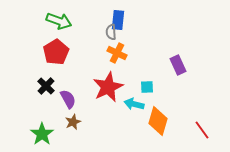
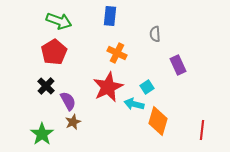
blue rectangle: moved 8 px left, 4 px up
gray semicircle: moved 44 px right, 2 px down
red pentagon: moved 2 px left
cyan square: rotated 32 degrees counterclockwise
purple semicircle: moved 2 px down
red line: rotated 42 degrees clockwise
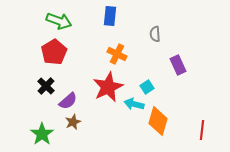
orange cross: moved 1 px down
purple semicircle: rotated 78 degrees clockwise
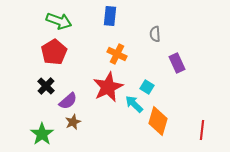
purple rectangle: moved 1 px left, 2 px up
cyan square: rotated 24 degrees counterclockwise
cyan arrow: rotated 30 degrees clockwise
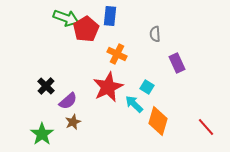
green arrow: moved 7 px right, 3 px up
red pentagon: moved 32 px right, 23 px up
red line: moved 4 px right, 3 px up; rotated 48 degrees counterclockwise
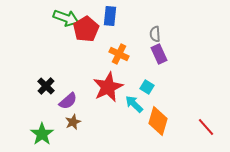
orange cross: moved 2 px right
purple rectangle: moved 18 px left, 9 px up
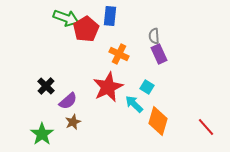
gray semicircle: moved 1 px left, 2 px down
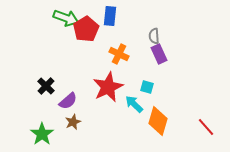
cyan square: rotated 16 degrees counterclockwise
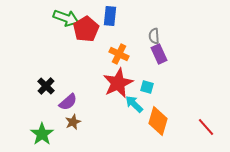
red star: moved 10 px right, 4 px up
purple semicircle: moved 1 px down
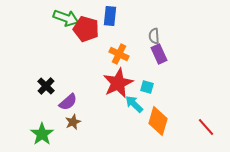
red pentagon: rotated 25 degrees counterclockwise
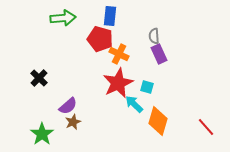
green arrow: moved 3 px left; rotated 25 degrees counterclockwise
red pentagon: moved 14 px right, 10 px down
black cross: moved 7 px left, 8 px up
purple semicircle: moved 4 px down
